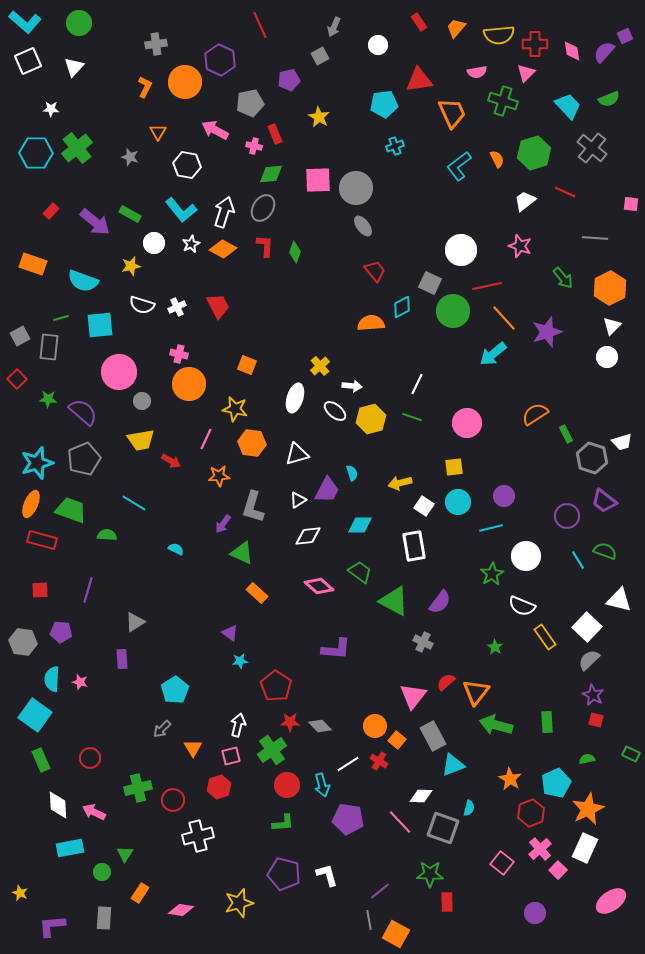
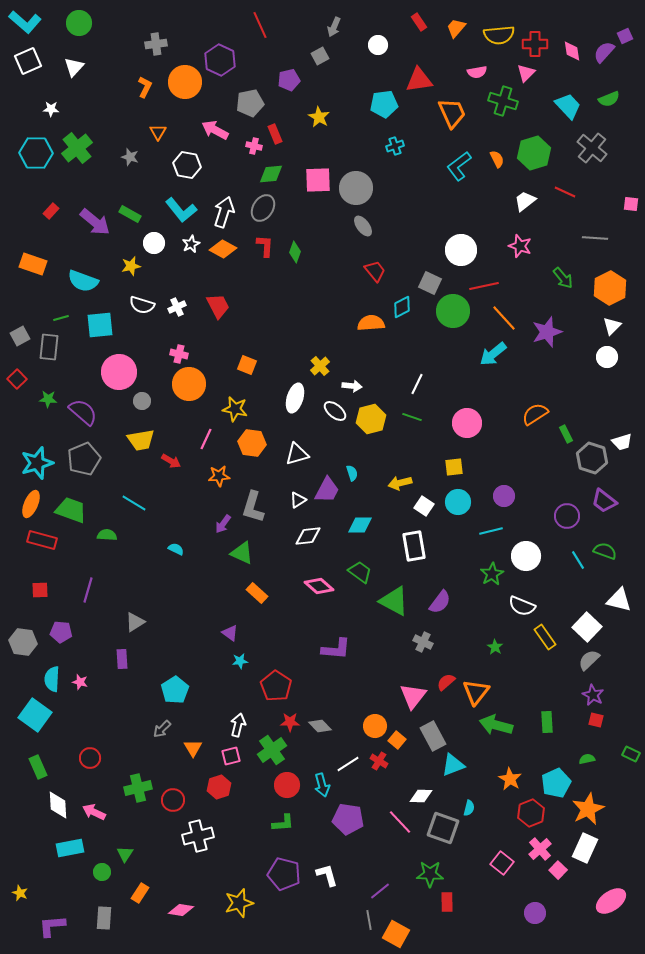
red line at (487, 286): moved 3 px left
cyan line at (491, 528): moved 3 px down
green rectangle at (41, 760): moved 3 px left, 7 px down
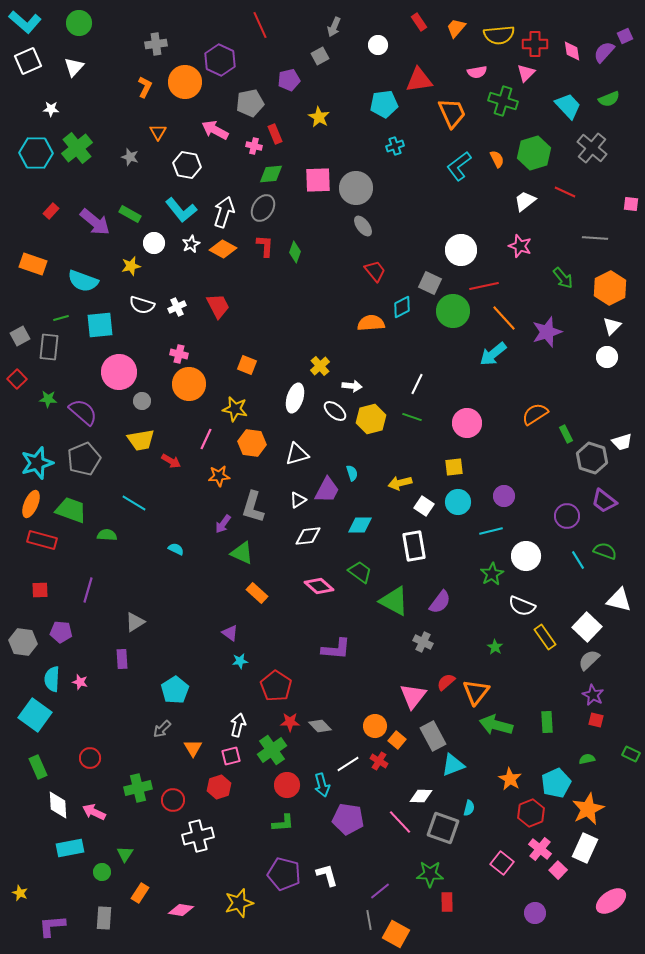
pink cross at (540, 849): rotated 10 degrees counterclockwise
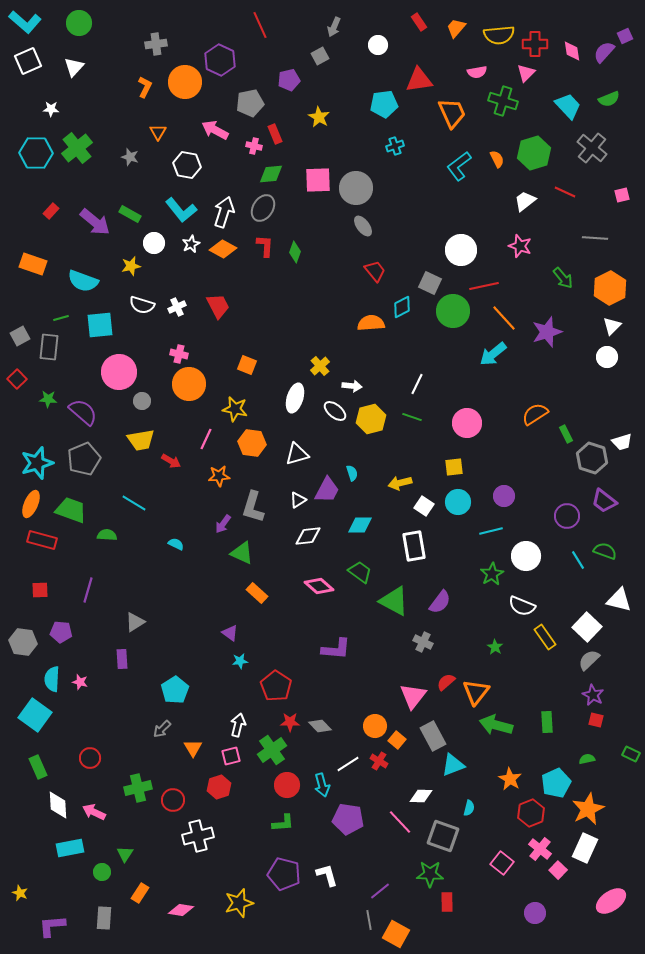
pink square at (631, 204): moved 9 px left, 9 px up; rotated 21 degrees counterclockwise
cyan semicircle at (176, 549): moved 5 px up
gray square at (443, 828): moved 8 px down
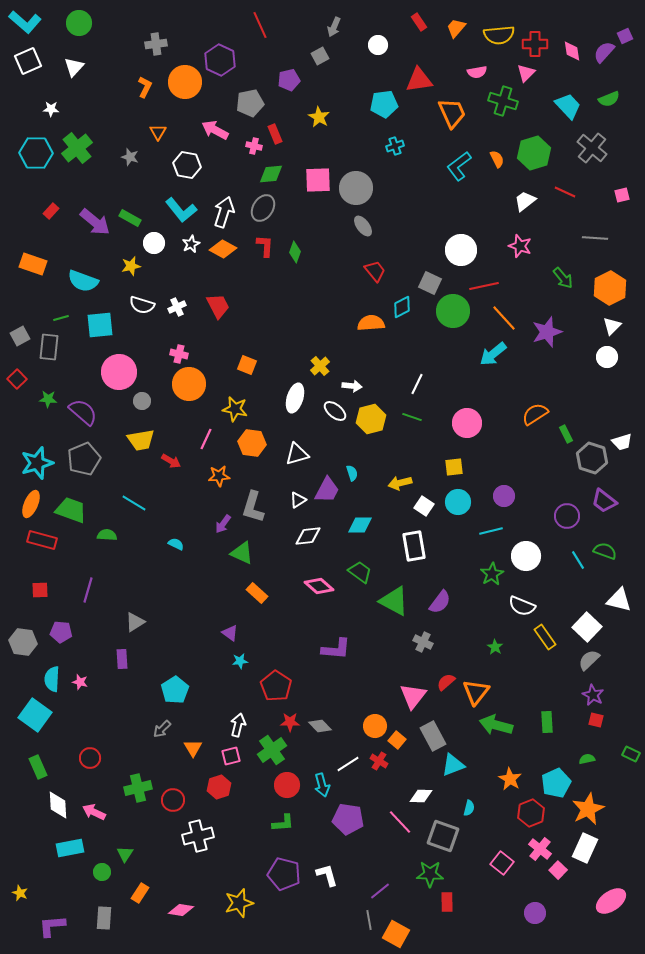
green rectangle at (130, 214): moved 4 px down
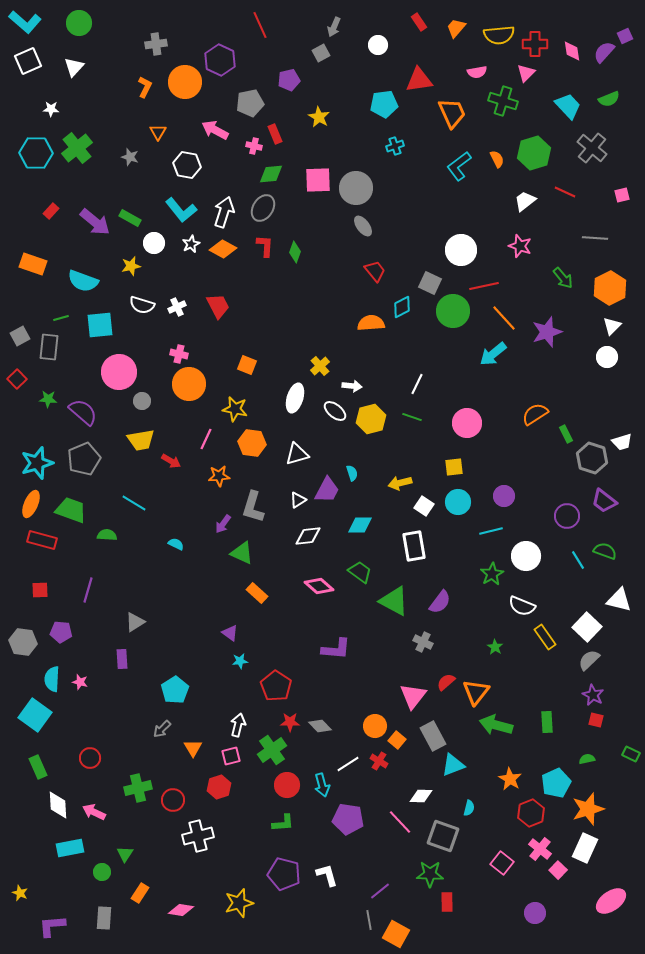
gray square at (320, 56): moved 1 px right, 3 px up
orange star at (588, 809): rotated 8 degrees clockwise
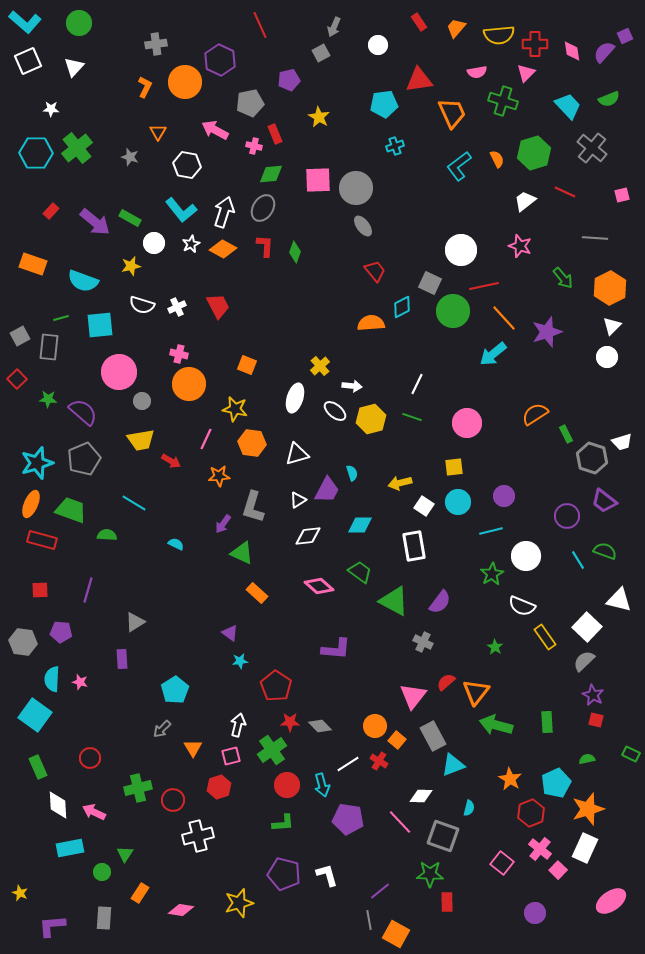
gray semicircle at (589, 660): moved 5 px left, 1 px down
